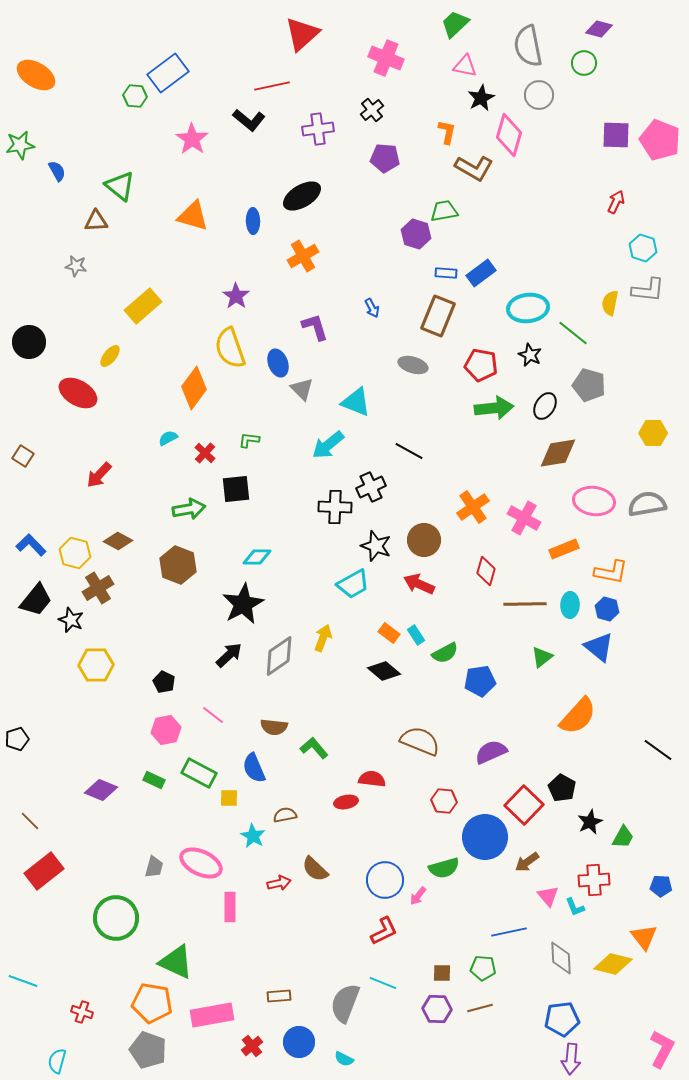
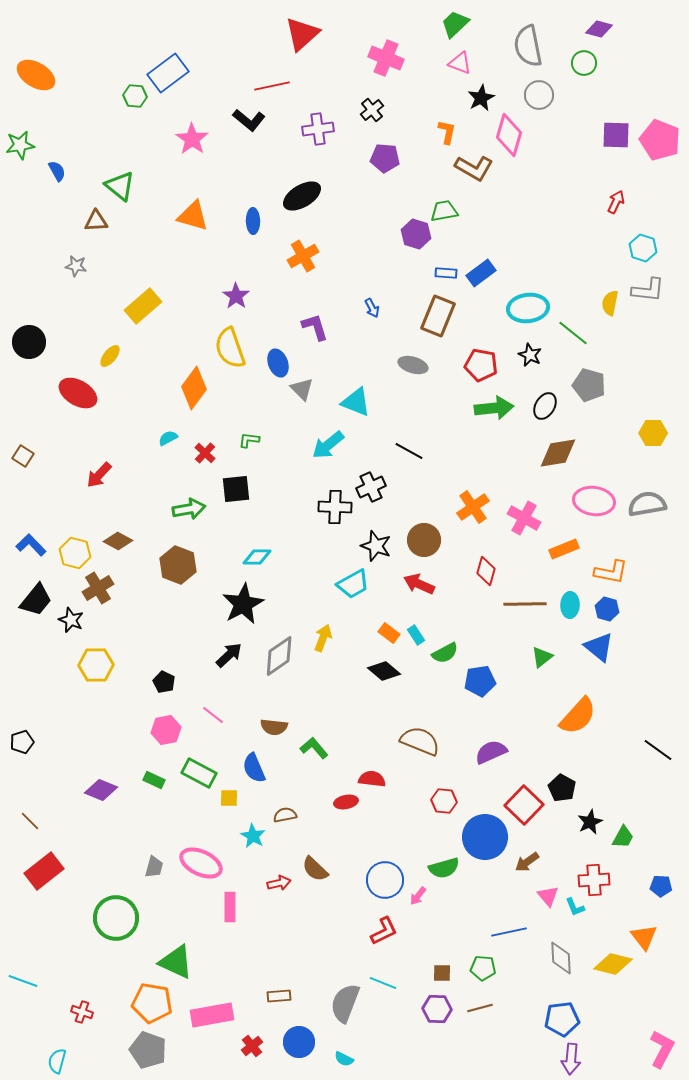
pink triangle at (465, 66): moved 5 px left, 3 px up; rotated 10 degrees clockwise
black pentagon at (17, 739): moved 5 px right, 3 px down
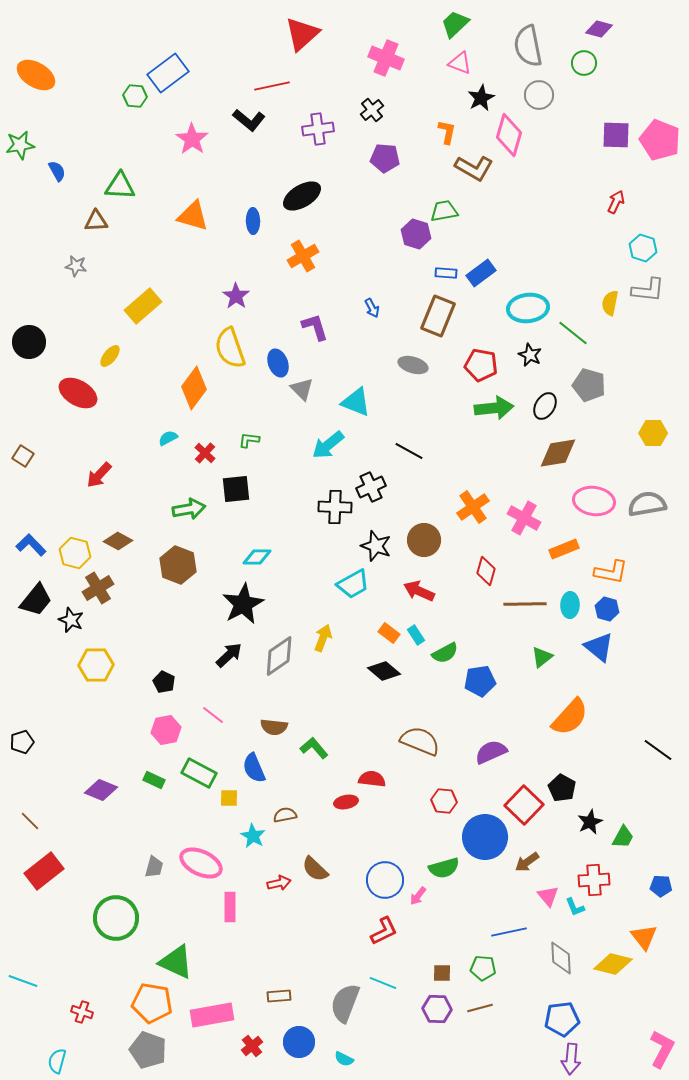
green triangle at (120, 186): rotated 36 degrees counterclockwise
red arrow at (419, 584): moved 7 px down
orange semicircle at (578, 716): moved 8 px left, 1 px down
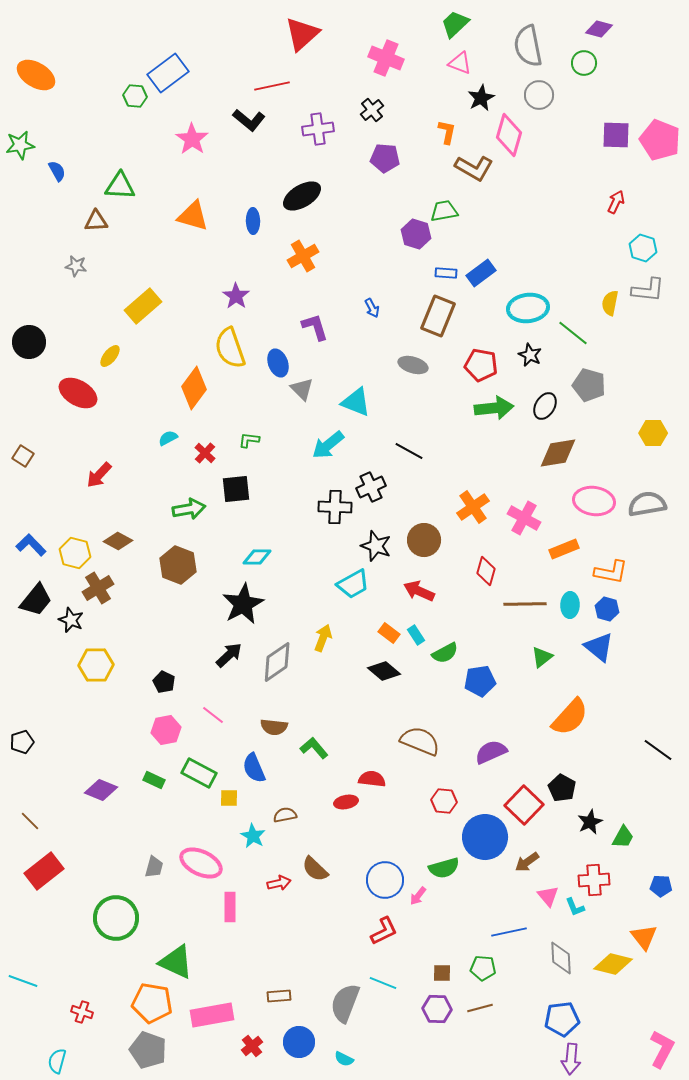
gray diamond at (279, 656): moved 2 px left, 6 px down
